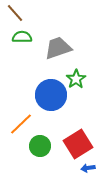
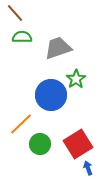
green circle: moved 2 px up
blue arrow: rotated 80 degrees clockwise
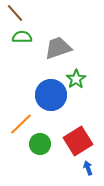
red square: moved 3 px up
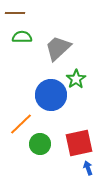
brown line: rotated 48 degrees counterclockwise
gray trapezoid: rotated 24 degrees counterclockwise
red square: moved 1 px right, 2 px down; rotated 20 degrees clockwise
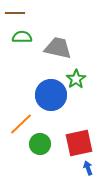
gray trapezoid: rotated 56 degrees clockwise
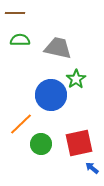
green semicircle: moved 2 px left, 3 px down
green circle: moved 1 px right
blue arrow: moved 4 px right; rotated 32 degrees counterclockwise
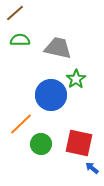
brown line: rotated 42 degrees counterclockwise
red square: rotated 24 degrees clockwise
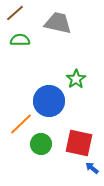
gray trapezoid: moved 25 px up
blue circle: moved 2 px left, 6 px down
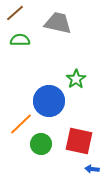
red square: moved 2 px up
blue arrow: moved 1 px down; rotated 32 degrees counterclockwise
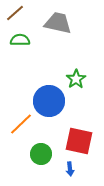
green circle: moved 10 px down
blue arrow: moved 22 px left; rotated 104 degrees counterclockwise
